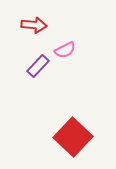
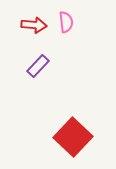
pink semicircle: moved 1 px right, 28 px up; rotated 70 degrees counterclockwise
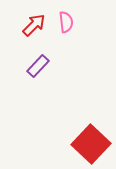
red arrow: rotated 50 degrees counterclockwise
red square: moved 18 px right, 7 px down
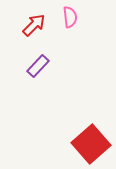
pink semicircle: moved 4 px right, 5 px up
red square: rotated 6 degrees clockwise
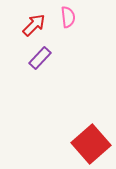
pink semicircle: moved 2 px left
purple rectangle: moved 2 px right, 8 px up
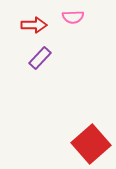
pink semicircle: moved 5 px right; rotated 95 degrees clockwise
red arrow: rotated 45 degrees clockwise
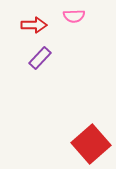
pink semicircle: moved 1 px right, 1 px up
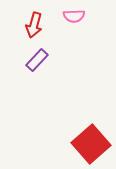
red arrow: rotated 105 degrees clockwise
purple rectangle: moved 3 px left, 2 px down
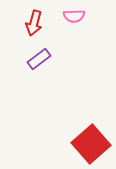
red arrow: moved 2 px up
purple rectangle: moved 2 px right, 1 px up; rotated 10 degrees clockwise
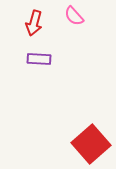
pink semicircle: rotated 50 degrees clockwise
purple rectangle: rotated 40 degrees clockwise
